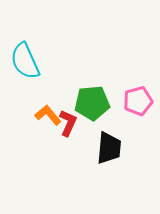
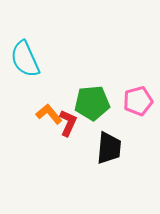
cyan semicircle: moved 2 px up
orange L-shape: moved 1 px right, 1 px up
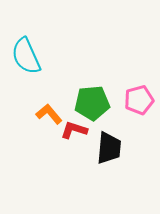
cyan semicircle: moved 1 px right, 3 px up
pink pentagon: moved 1 px right, 1 px up
red L-shape: moved 6 px right, 7 px down; rotated 96 degrees counterclockwise
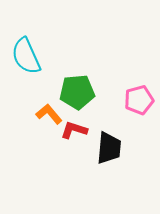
green pentagon: moved 15 px left, 11 px up
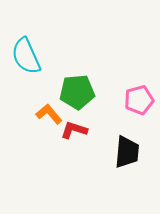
black trapezoid: moved 18 px right, 4 px down
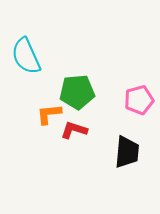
orange L-shape: rotated 56 degrees counterclockwise
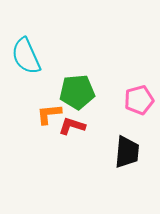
red L-shape: moved 2 px left, 4 px up
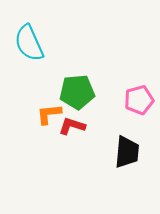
cyan semicircle: moved 3 px right, 13 px up
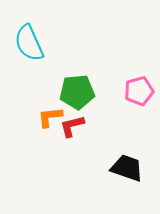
pink pentagon: moved 9 px up
orange L-shape: moved 1 px right, 3 px down
red L-shape: rotated 32 degrees counterclockwise
black trapezoid: moved 16 px down; rotated 76 degrees counterclockwise
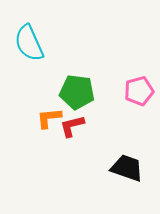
green pentagon: rotated 12 degrees clockwise
orange L-shape: moved 1 px left, 1 px down
